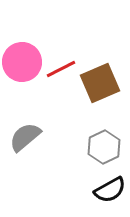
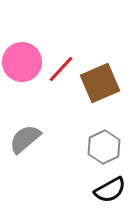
red line: rotated 20 degrees counterclockwise
gray semicircle: moved 2 px down
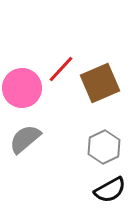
pink circle: moved 26 px down
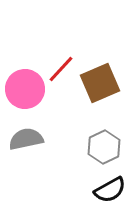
pink circle: moved 3 px right, 1 px down
gray semicircle: moved 1 px right; rotated 28 degrees clockwise
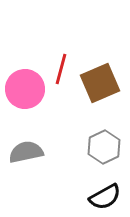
red line: rotated 28 degrees counterclockwise
gray semicircle: moved 13 px down
black semicircle: moved 5 px left, 7 px down
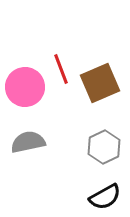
red line: rotated 36 degrees counterclockwise
pink circle: moved 2 px up
gray semicircle: moved 2 px right, 10 px up
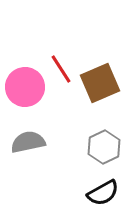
red line: rotated 12 degrees counterclockwise
black semicircle: moved 2 px left, 4 px up
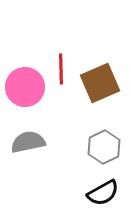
red line: rotated 32 degrees clockwise
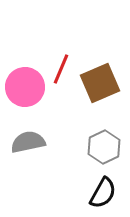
red line: rotated 24 degrees clockwise
black semicircle: rotated 32 degrees counterclockwise
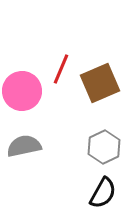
pink circle: moved 3 px left, 4 px down
gray semicircle: moved 4 px left, 4 px down
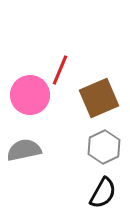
red line: moved 1 px left, 1 px down
brown square: moved 1 px left, 15 px down
pink circle: moved 8 px right, 4 px down
gray semicircle: moved 4 px down
